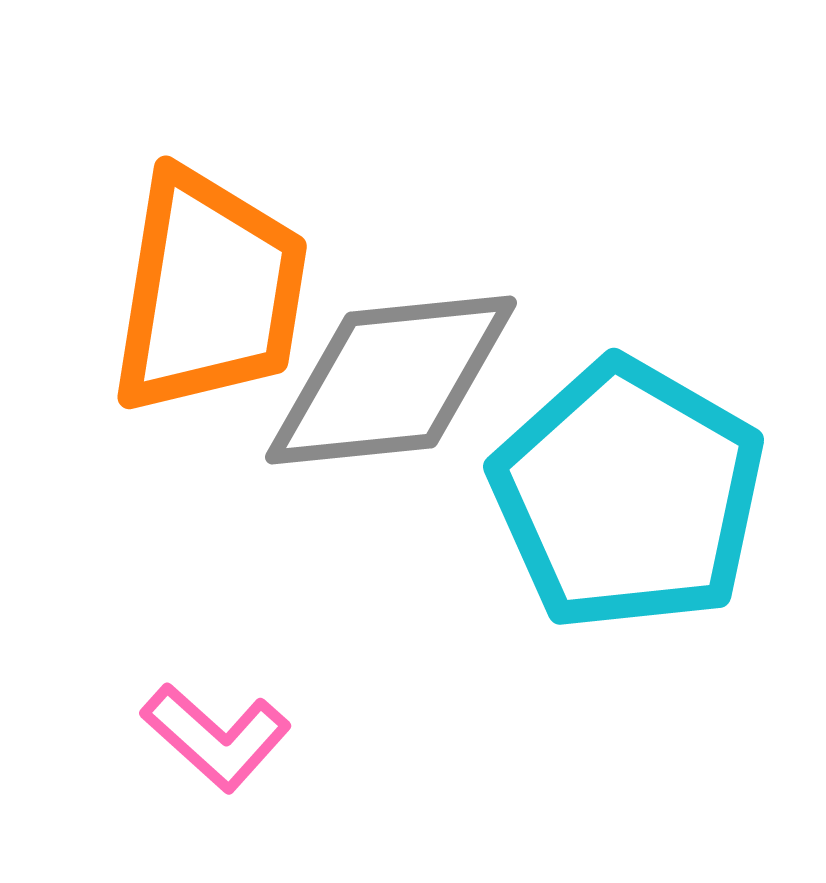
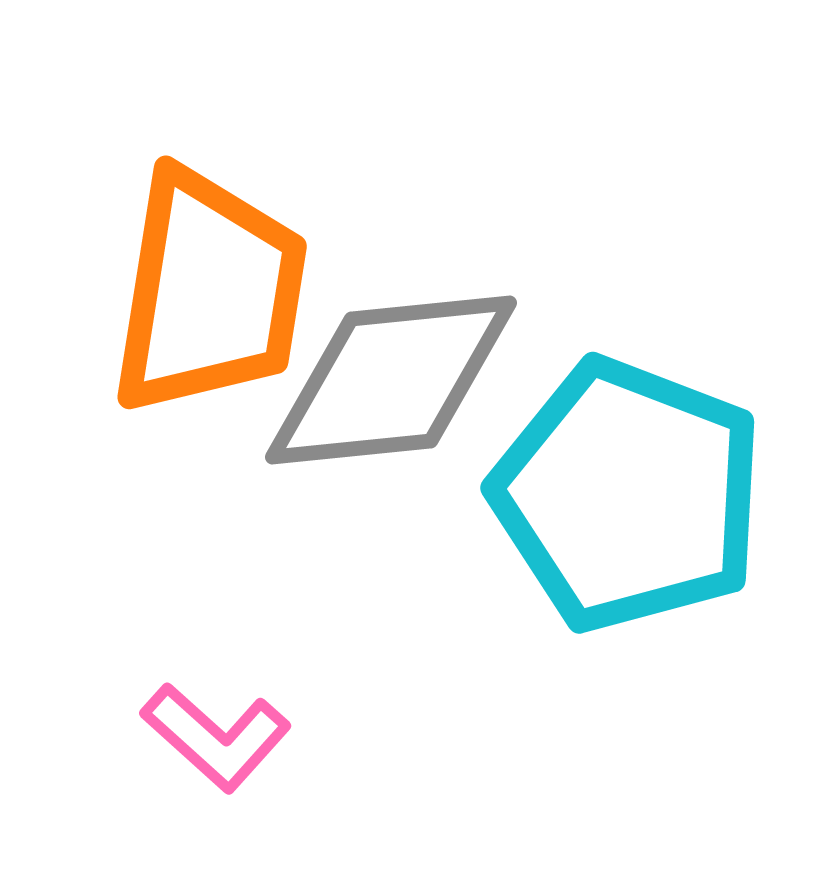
cyan pentagon: rotated 9 degrees counterclockwise
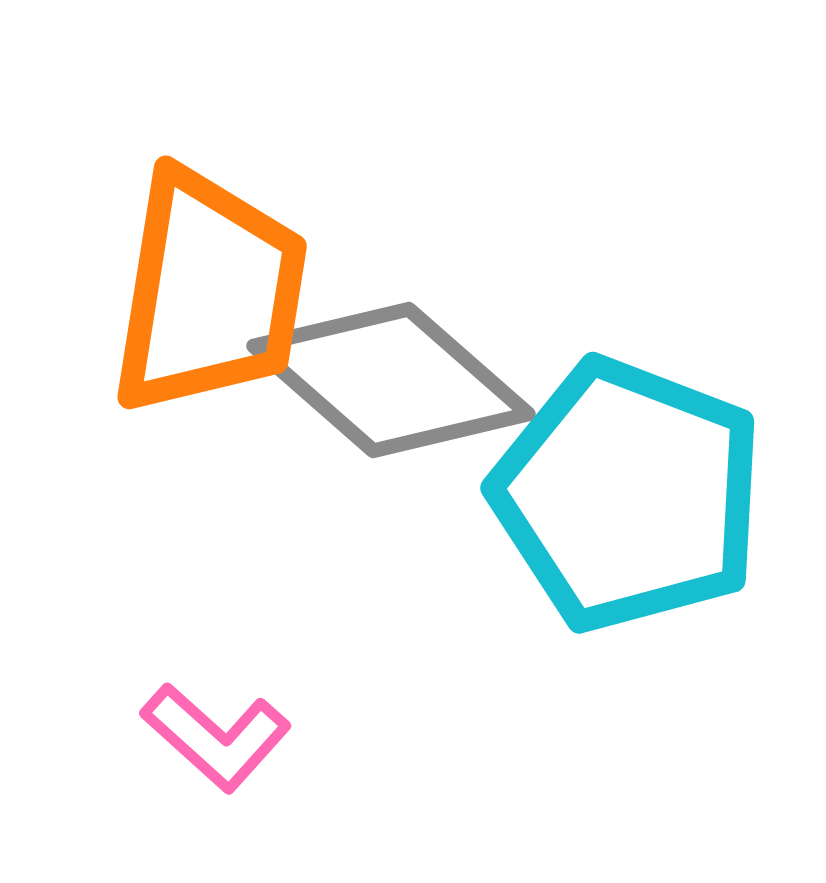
gray diamond: rotated 47 degrees clockwise
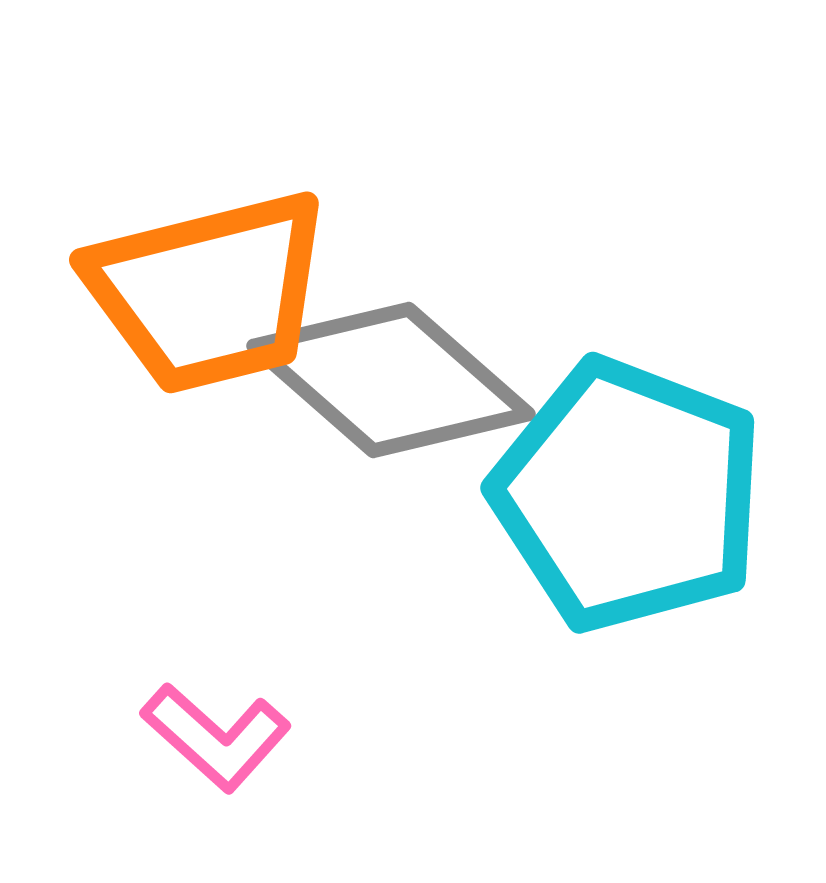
orange trapezoid: rotated 67 degrees clockwise
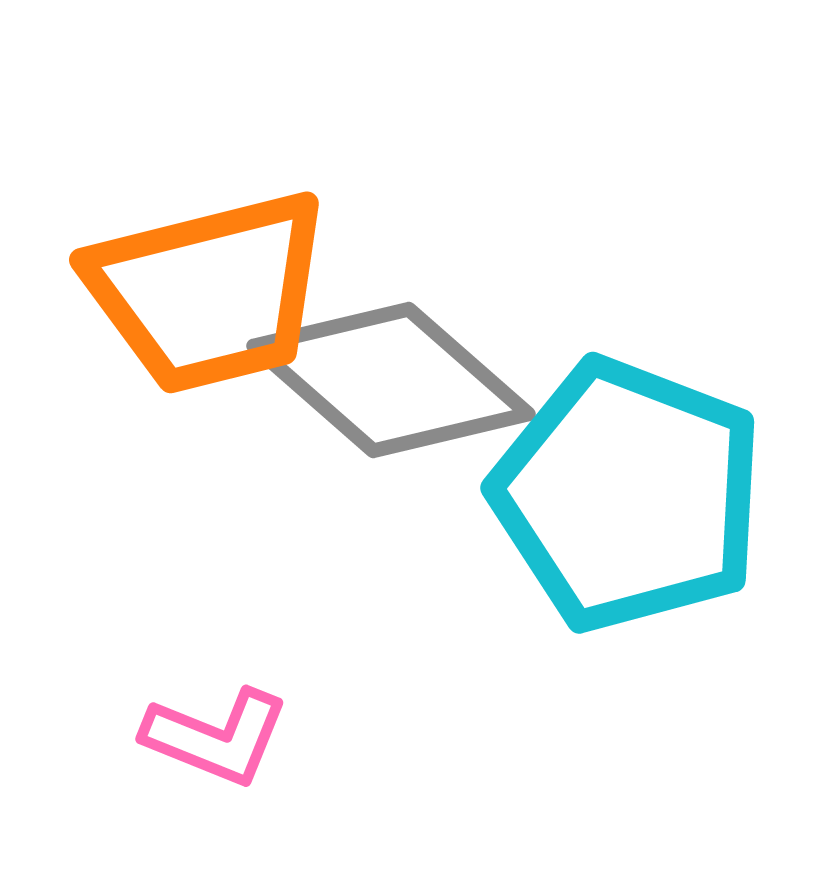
pink L-shape: rotated 20 degrees counterclockwise
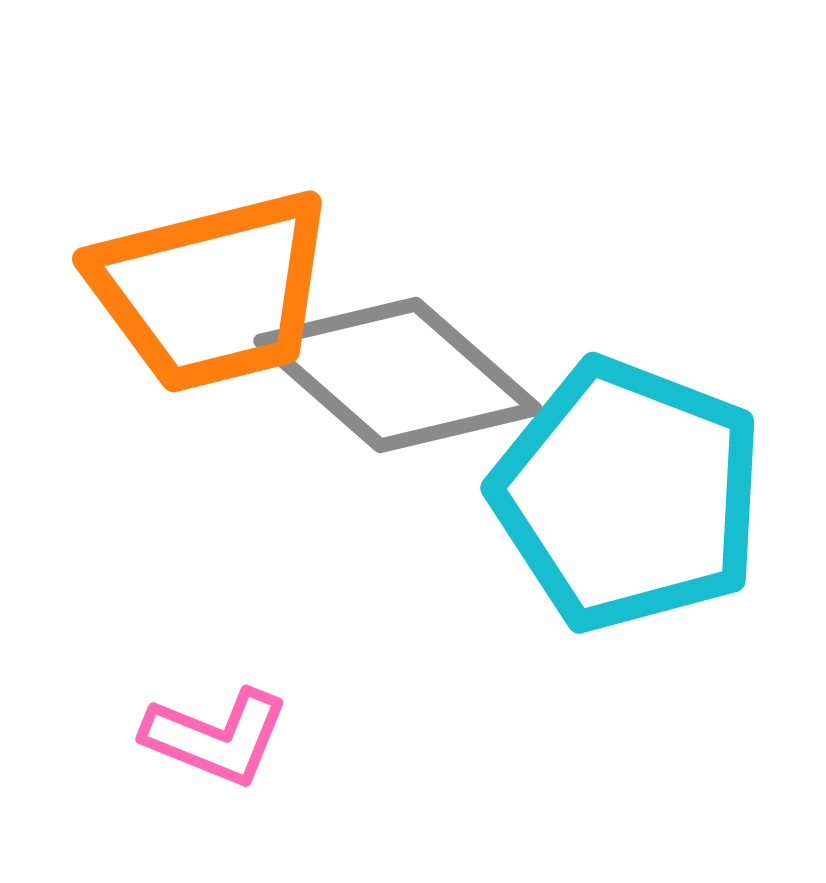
orange trapezoid: moved 3 px right, 1 px up
gray diamond: moved 7 px right, 5 px up
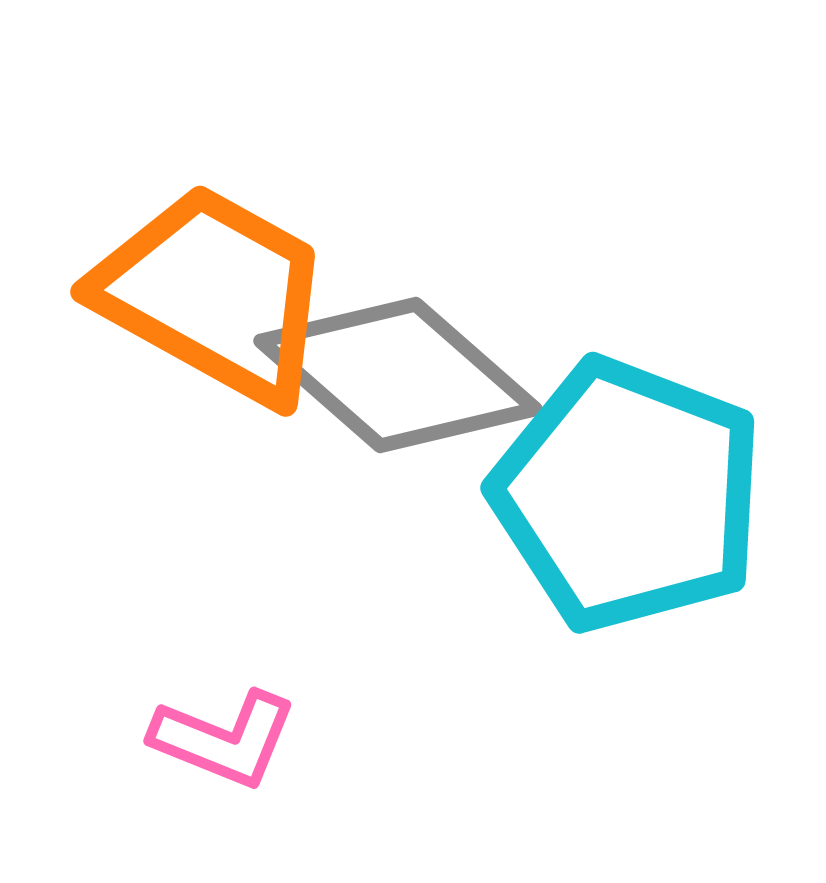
orange trapezoid: moved 2 px right, 3 px down; rotated 137 degrees counterclockwise
pink L-shape: moved 8 px right, 2 px down
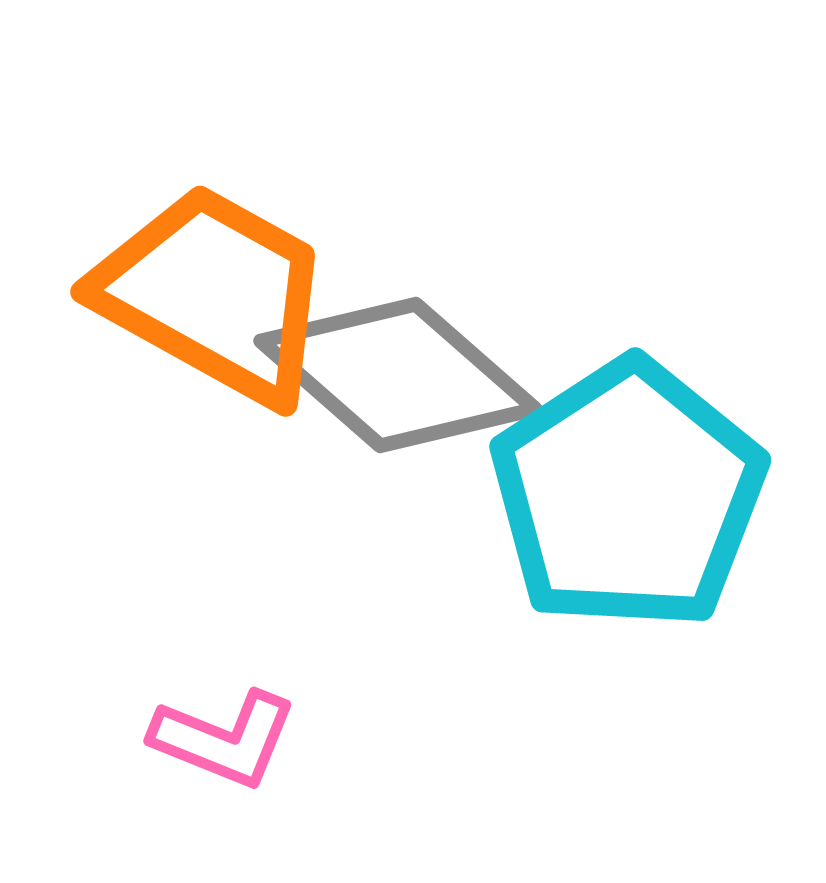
cyan pentagon: rotated 18 degrees clockwise
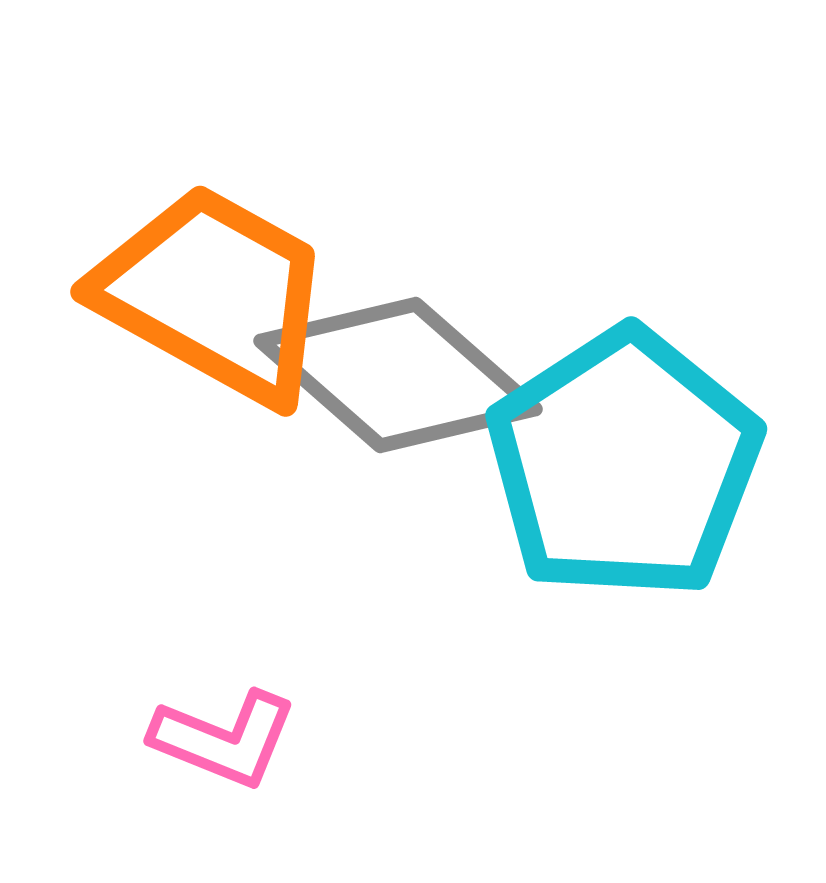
cyan pentagon: moved 4 px left, 31 px up
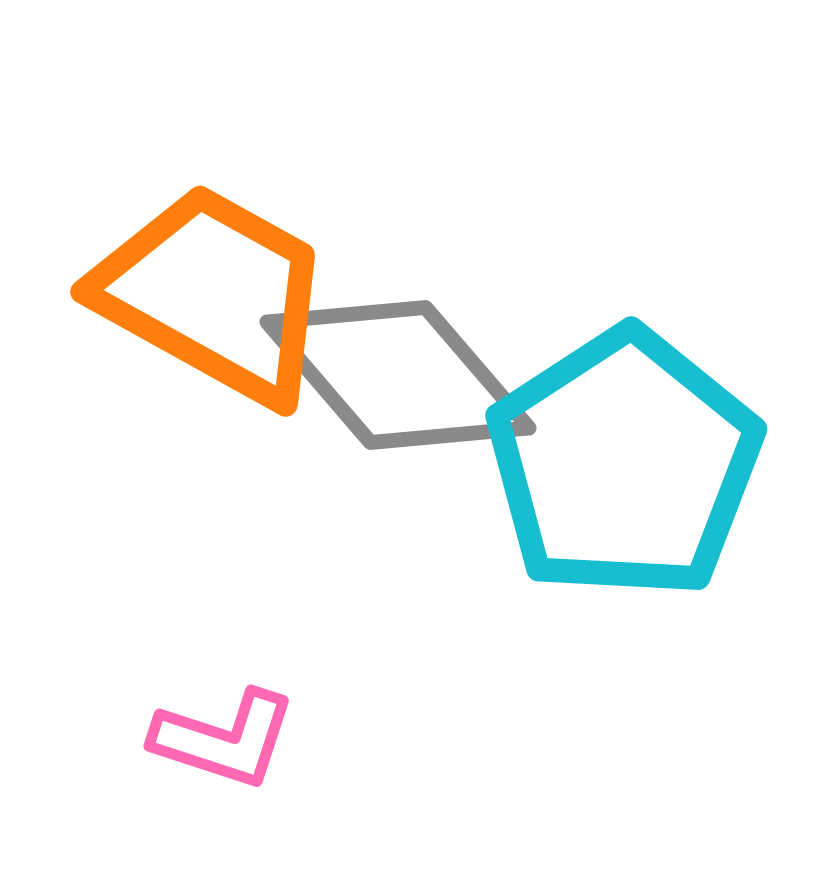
gray diamond: rotated 8 degrees clockwise
pink L-shape: rotated 4 degrees counterclockwise
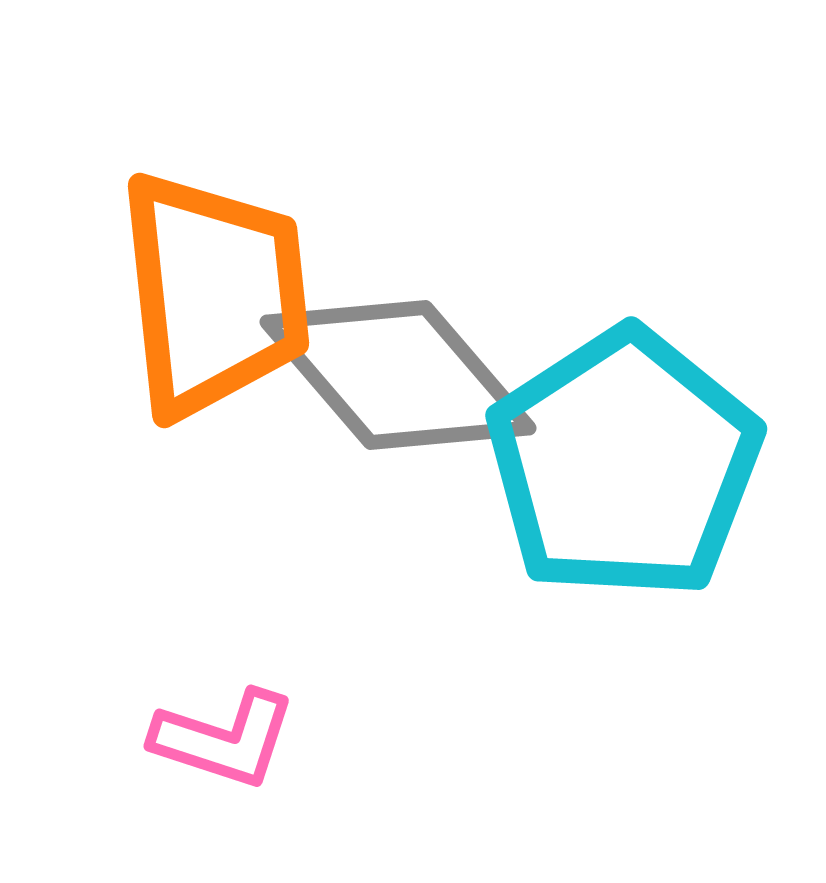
orange trapezoid: rotated 55 degrees clockwise
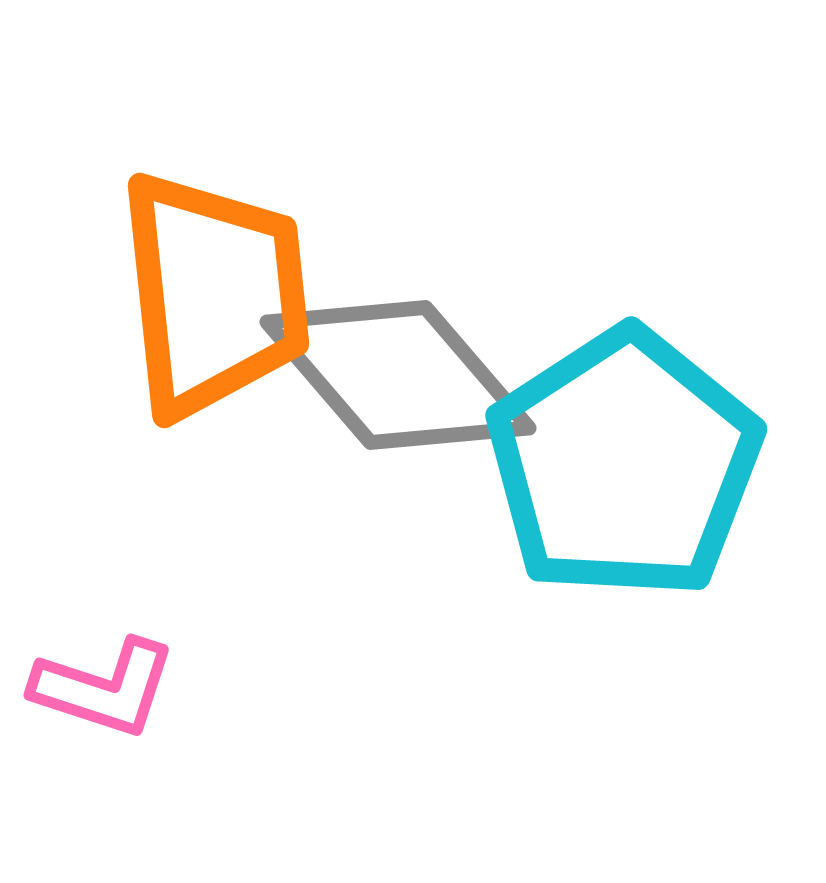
pink L-shape: moved 120 px left, 51 px up
